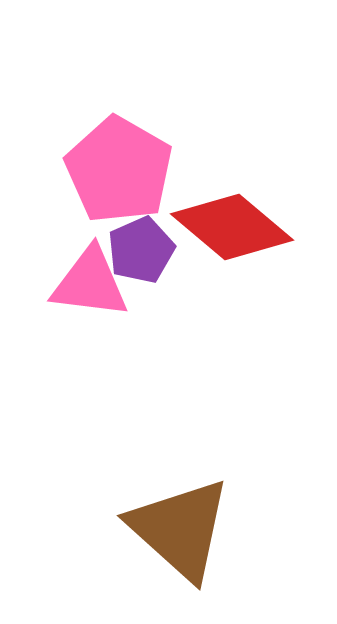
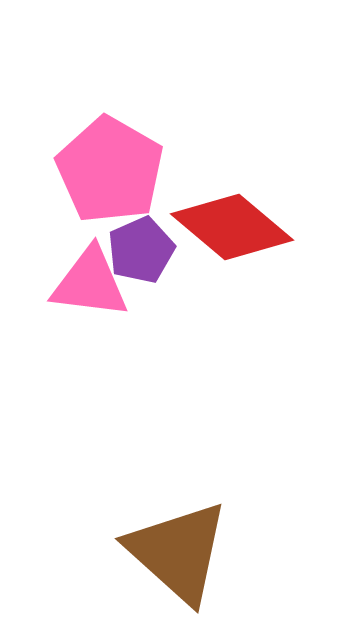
pink pentagon: moved 9 px left
brown triangle: moved 2 px left, 23 px down
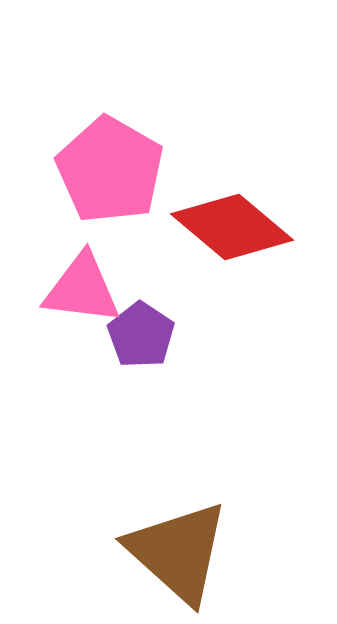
purple pentagon: moved 85 px down; rotated 14 degrees counterclockwise
pink triangle: moved 8 px left, 6 px down
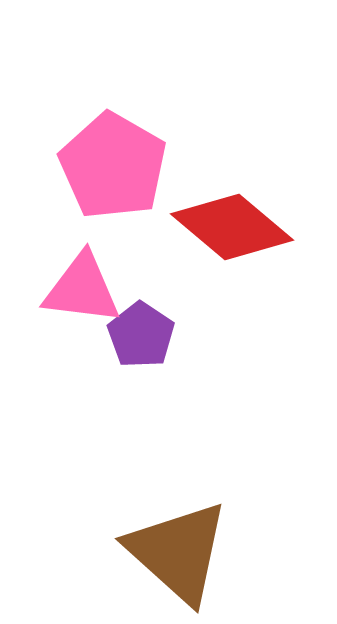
pink pentagon: moved 3 px right, 4 px up
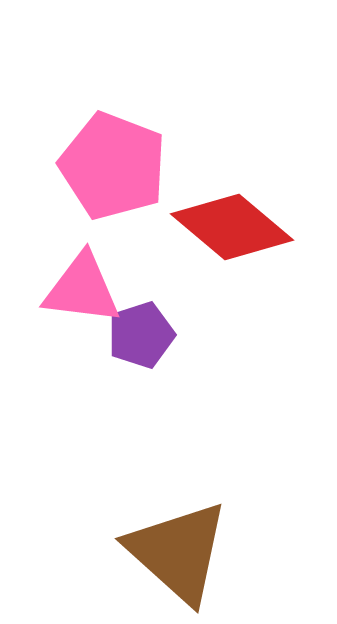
pink pentagon: rotated 9 degrees counterclockwise
purple pentagon: rotated 20 degrees clockwise
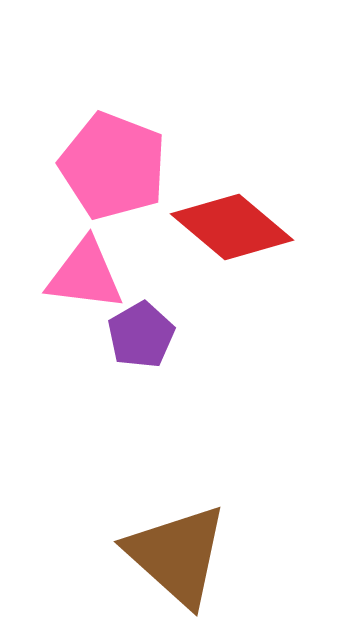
pink triangle: moved 3 px right, 14 px up
purple pentagon: rotated 12 degrees counterclockwise
brown triangle: moved 1 px left, 3 px down
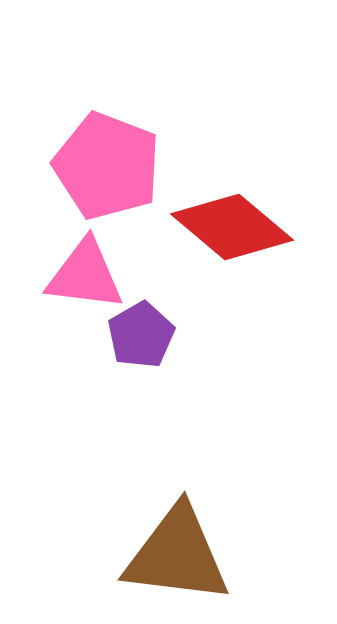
pink pentagon: moved 6 px left
brown triangle: rotated 35 degrees counterclockwise
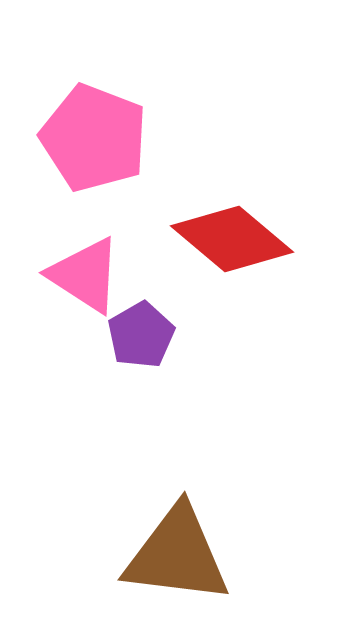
pink pentagon: moved 13 px left, 28 px up
red diamond: moved 12 px down
pink triangle: rotated 26 degrees clockwise
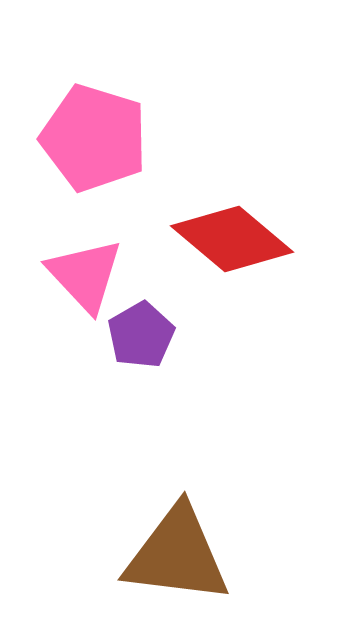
pink pentagon: rotated 4 degrees counterclockwise
pink triangle: rotated 14 degrees clockwise
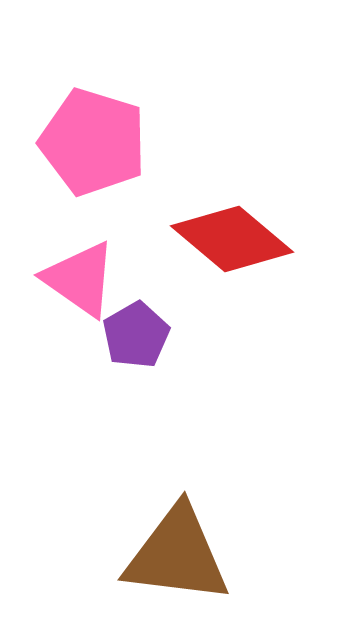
pink pentagon: moved 1 px left, 4 px down
pink triangle: moved 5 px left, 4 px down; rotated 12 degrees counterclockwise
purple pentagon: moved 5 px left
